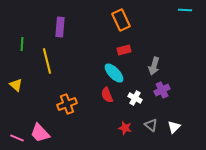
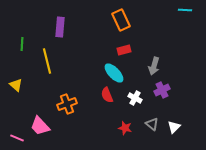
gray triangle: moved 1 px right, 1 px up
pink trapezoid: moved 7 px up
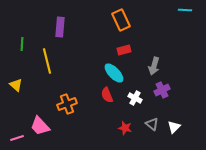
pink line: rotated 40 degrees counterclockwise
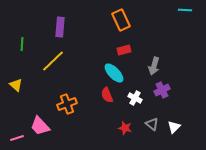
yellow line: moved 6 px right; rotated 60 degrees clockwise
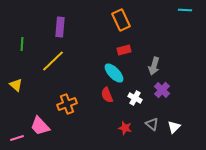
purple cross: rotated 21 degrees counterclockwise
